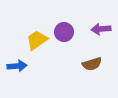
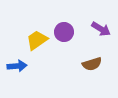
purple arrow: rotated 144 degrees counterclockwise
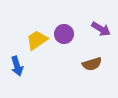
purple circle: moved 2 px down
blue arrow: rotated 78 degrees clockwise
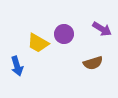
purple arrow: moved 1 px right
yellow trapezoid: moved 1 px right, 3 px down; rotated 115 degrees counterclockwise
brown semicircle: moved 1 px right, 1 px up
